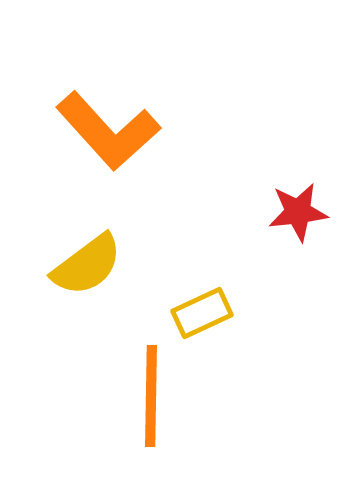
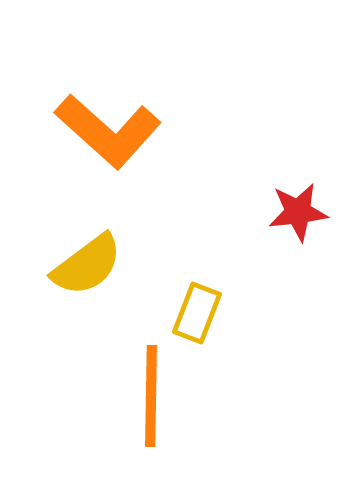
orange L-shape: rotated 6 degrees counterclockwise
yellow rectangle: moved 5 px left; rotated 44 degrees counterclockwise
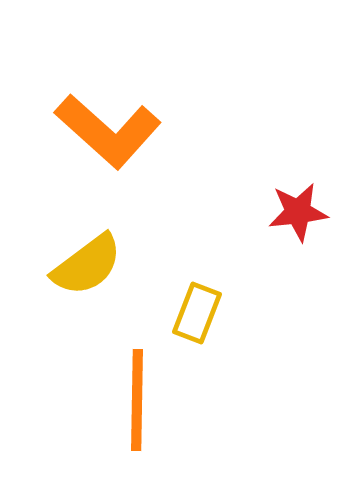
orange line: moved 14 px left, 4 px down
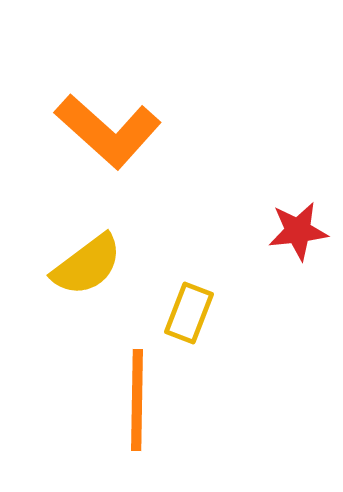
red star: moved 19 px down
yellow rectangle: moved 8 px left
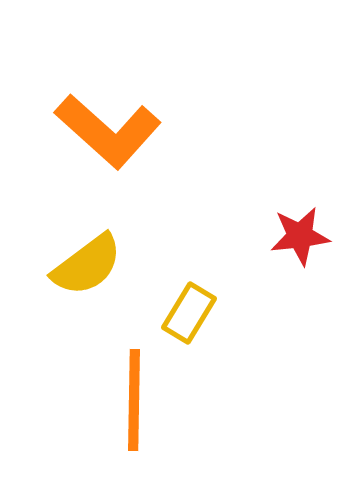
red star: moved 2 px right, 5 px down
yellow rectangle: rotated 10 degrees clockwise
orange line: moved 3 px left
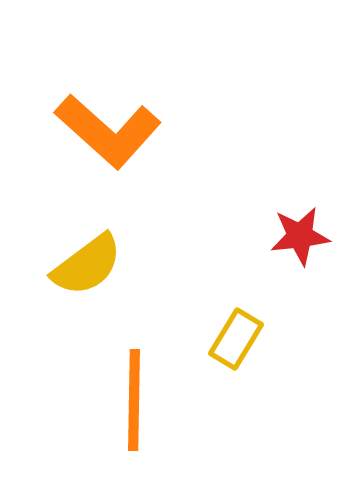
yellow rectangle: moved 47 px right, 26 px down
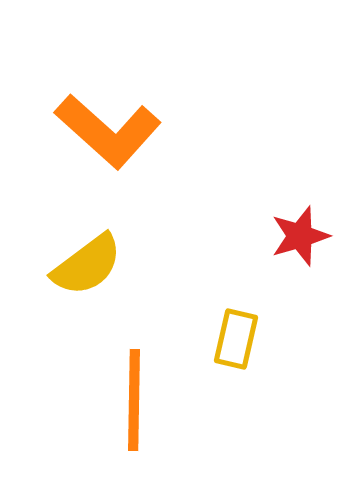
red star: rotated 10 degrees counterclockwise
yellow rectangle: rotated 18 degrees counterclockwise
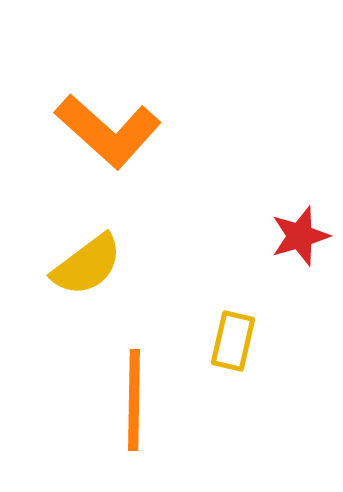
yellow rectangle: moved 3 px left, 2 px down
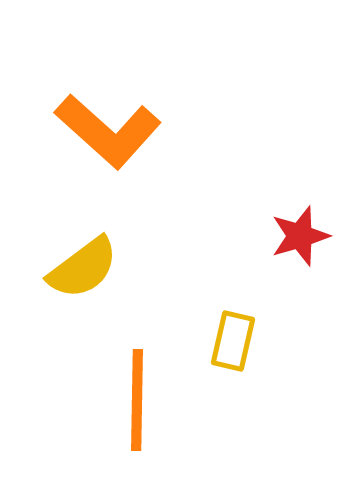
yellow semicircle: moved 4 px left, 3 px down
orange line: moved 3 px right
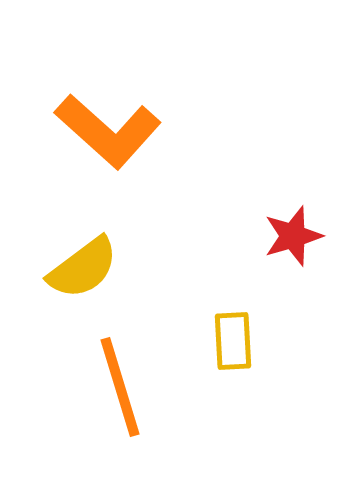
red star: moved 7 px left
yellow rectangle: rotated 16 degrees counterclockwise
orange line: moved 17 px left, 13 px up; rotated 18 degrees counterclockwise
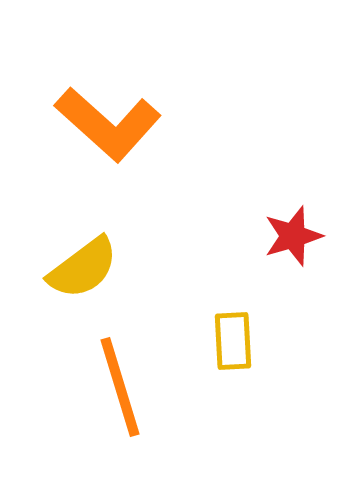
orange L-shape: moved 7 px up
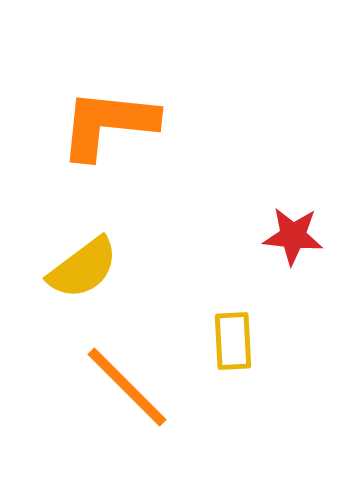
orange L-shape: rotated 144 degrees clockwise
red star: rotated 22 degrees clockwise
orange line: moved 7 px right; rotated 28 degrees counterclockwise
